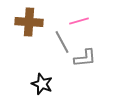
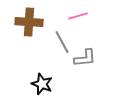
pink line: moved 1 px left, 5 px up
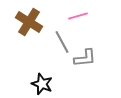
brown cross: rotated 28 degrees clockwise
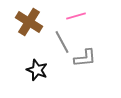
pink line: moved 2 px left
black star: moved 5 px left, 14 px up
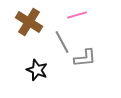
pink line: moved 1 px right, 1 px up
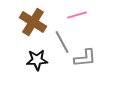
brown cross: moved 4 px right
black star: moved 10 px up; rotated 25 degrees counterclockwise
